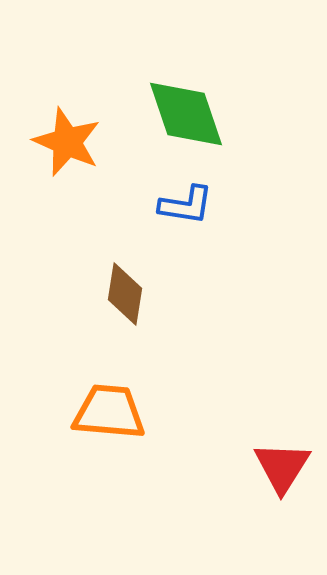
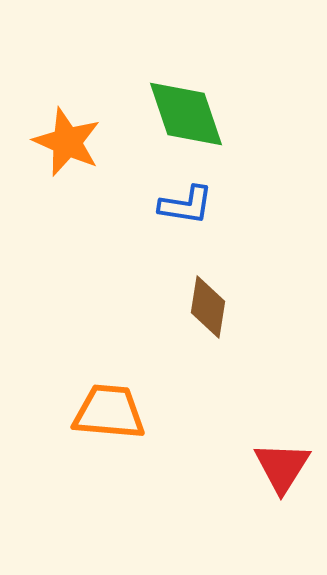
brown diamond: moved 83 px right, 13 px down
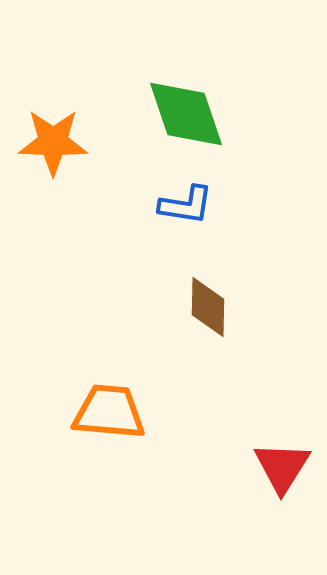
orange star: moved 14 px left; rotated 22 degrees counterclockwise
brown diamond: rotated 8 degrees counterclockwise
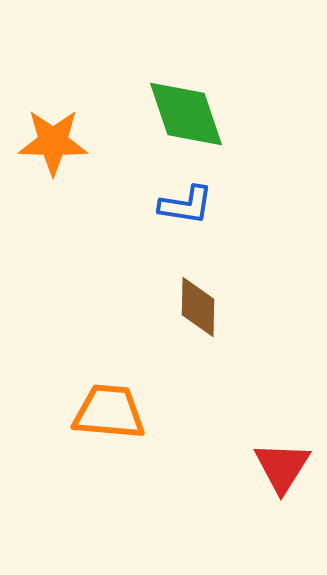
brown diamond: moved 10 px left
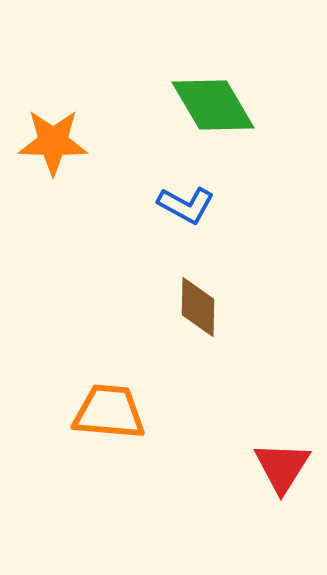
green diamond: moved 27 px right, 9 px up; rotated 12 degrees counterclockwise
blue L-shape: rotated 20 degrees clockwise
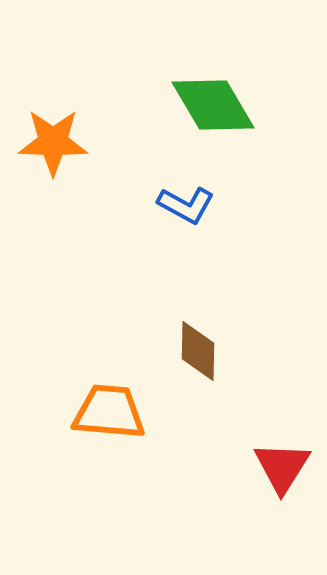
brown diamond: moved 44 px down
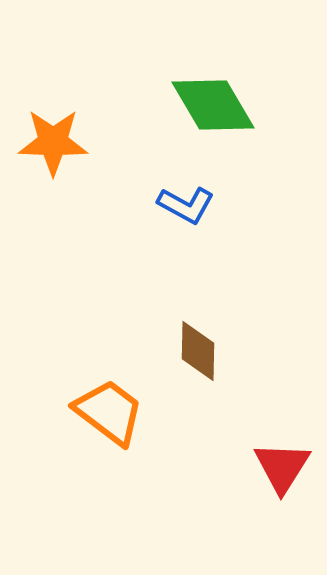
orange trapezoid: rotated 32 degrees clockwise
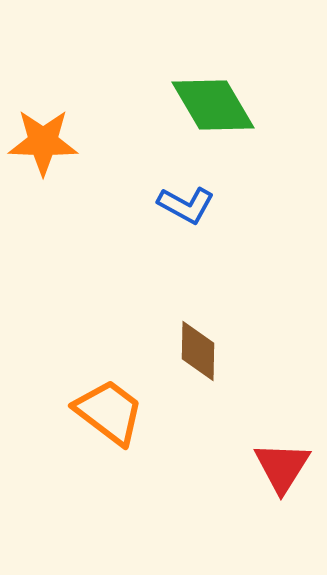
orange star: moved 10 px left
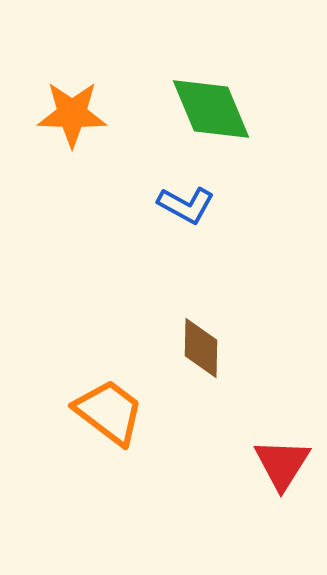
green diamond: moved 2 px left, 4 px down; rotated 8 degrees clockwise
orange star: moved 29 px right, 28 px up
brown diamond: moved 3 px right, 3 px up
red triangle: moved 3 px up
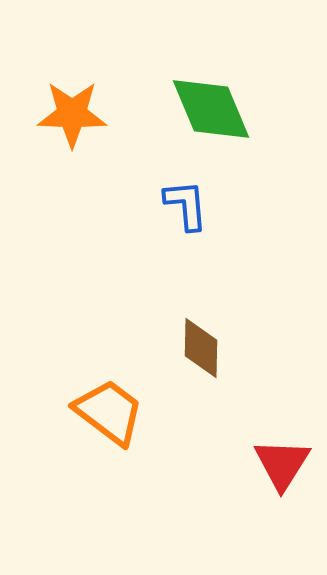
blue L-shape: rotated 124 degrees counterclockwise
